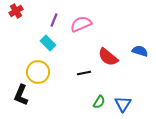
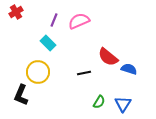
red cross: moved 1 px down
pink semicircle: moved 2 px left, 3 px up
blue semicircle: moved 11 px left, 18 px down
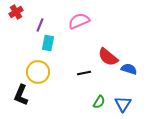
purple line: moved 14 px left, 5 px down
cyan rectangle: rotated 56 degrees clockwise
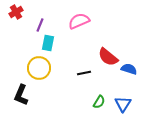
yellow circle: moved 1 px right, 4 px up
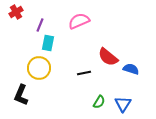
blue semicircle: moved 2 px right
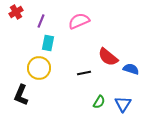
purple line: moved 1 px right, 4 px up
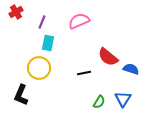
purple line: moved 1 px right, 1 px down
blue triangle: moved 5 px up
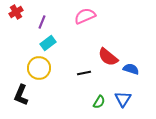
pink semicircle: moved 6 px right, 5 px up
cyan rectangle: rotated 42 degrees clockwise
